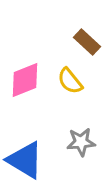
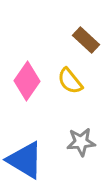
brown rectangle: moved 1 px left, 2 px up
pink diamond: moved 2 px right, 1 px down; rotated 33 degrees counterclockwise
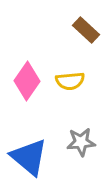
brown rectangle: moved 10 px up
yellow semicircle: rotated 56 degrees counterclockwise
blue triangle: moved 4 px right, 3 px up; rotated 9 degrees clockwise
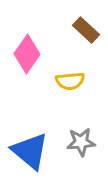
pink diamond: moved 27 px up
blue triangle: moved 1 px right, 6 px up
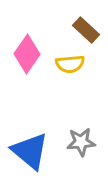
yellow semicircle: moved 17 px up
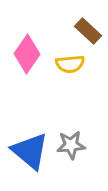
brown rectangle: moved 2 px right, 1 px down
gray star: moved 10 px left, 3 px down
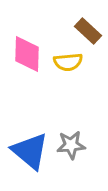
pink diamond: rotated 33 degrees counterclockwise
yellow semicircle: moved 2 px left, 2 px up
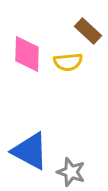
gray star: moved 27 px down; rotated 24 degrees clockwise
blue triangle: rotated 12 degrees counterclockwise
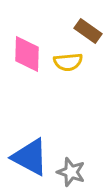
brown rectangle: rotated 8 degrees counterclockwise
blue triangle: moved 6 px down
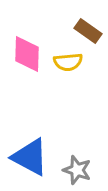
gray star: moved 6 px right, 2 px up
